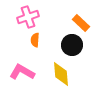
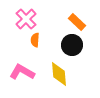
pink cross: moved 2 px left, 2 px down; rotated 25 degrees counterclockwise
orange rectangle: moved 4 px left, 1 px up
yellow diamond: moved 2 px left
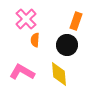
orange rectangle: moved 1 px left, 1 px up; rotated 66 degrees clockwise
black circle: moved 5 px left
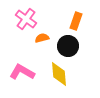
pink cross: rotated 10 degrees counterclockwise
orange semicircle: moved 7 px right, 2 px up; rotated 72 degrees clockwise
black circle: moved 1 px right, 1 px down
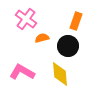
yellow diamond: moved 1 px right
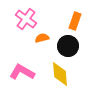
orange rectangle: moved 1 px left
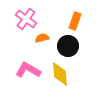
pink L-shape: moved 6 px right, 2 px up
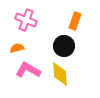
pink cross: moved 1 px down; rotated 15 degrees counterclockwise
orange semicircle: moved 25 px left, 10 px down
black circle: moved 4 px left
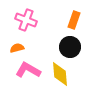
orange rectangle: moved 1 px left, 1 px up
black circle: moved 6 px right, 1 px down
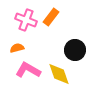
orange rectangle: moved 23 px left, 3 px up; rotated 18 degrees clockwise
black circle: moved 5 px right, 3 px down
yellow diamond: moved 1 px left; rotated 15 degrees counterclockwise
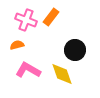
orange semicircle: moved 3 px up
yellow diamond: moved 3 px right
